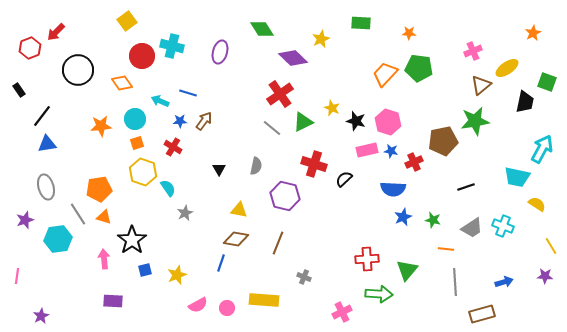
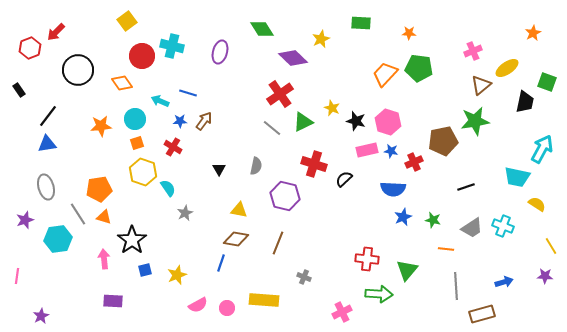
black line at (42, 116): moved 6 px right
red cross at (367, 259): rotated 10 degrees clockwise
gray line at (455, 282): moved 1 px right, 4 px down
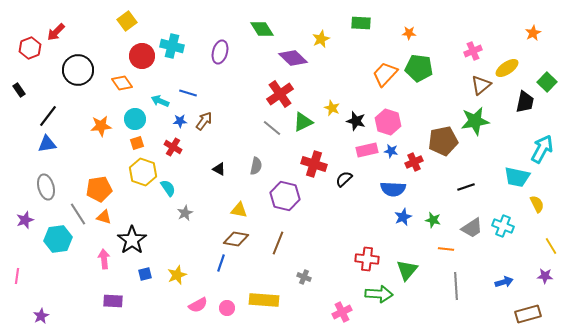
green square at (547, 82): rotated 24 degrees clockwise
black triangle at (219, 169): rotated 32 degrees counterclockwise
yellow semicircle at (537, 204): rotated 30 degrees clockwise
blue square at (145, 270): moved 4 px down
brown rectangle at (482, 314): moved 46 px right
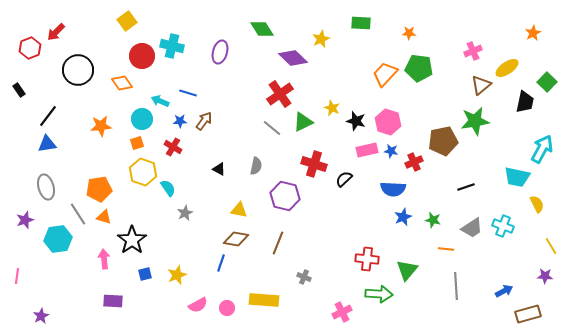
cyan circle at (135, 119): moved 7 px right
blue arrow at (504, 282): moved 9 px down; rotated 12 degrees counterclockwise
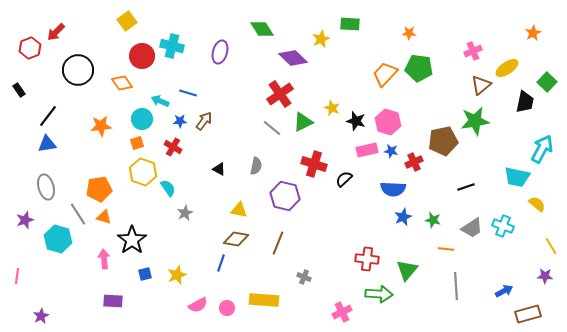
green rectangle at (361, 23): moved 11 px left, 1 px down
yellow semicircle at (537, 204): rotated 24 degrees counterclockwise
cyan hexagon at (58, 239): rotated 24 degrees clockwise
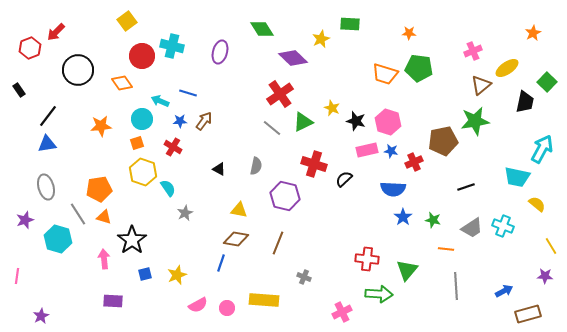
orange trapezoid at (385, 74): rotated 116 degrees counterclockwise
blue star at (403, 217): rotated 12 degrees counterclockwise
